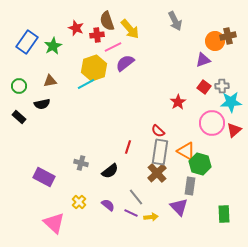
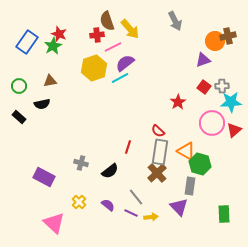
red star at (76, 28): moved 17 px left, 6 px down
cyan line at (86, 84): moved 34 px right, 6 px up
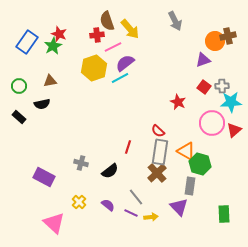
red star at (178, 102): rotated 14 degrees counterclockwise
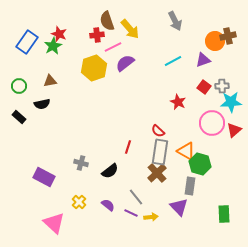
cyan line at (120, 78): moved 53 px right, 17 px up
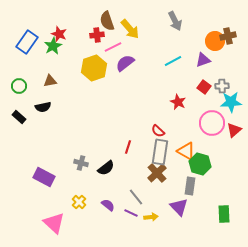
black semicircle at (42, 104): moved 1 px right, 3 px down
black semicircle at (110, 171): moved 4 px left, 3 px up
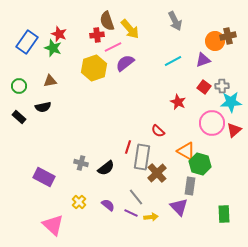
green star at (53, 46): moved 2 px down; rotated 24 degrees counterclockwise
gray rectangle at (160, 152): moved 18 px left, 5 px down
pink triangle at (54, 223): moved 1 px left, 2 px down
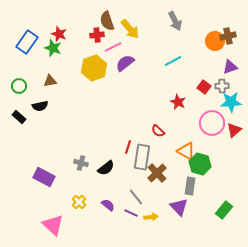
purple triangle at (203, 60): moved 27 px right, 7 px down
black semicircle at (43, 107): moved 3 px left, 1 px up
green rectangle at (224, 214): moved 4 px up; rotated 42 degrees clockwise
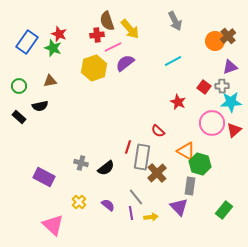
brown cross at (228, 36): rotated 28 degrees counterclockwise
purple line at (131, 213): rotated 56 degrees clockwise
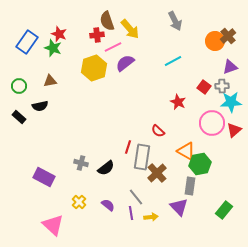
green hexagon at (200, 164): rotated 25 degrees counterclockwise
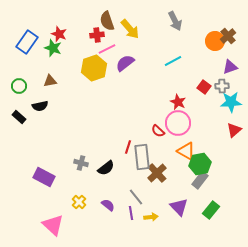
pink line at (113, 47): moved 6 px left, 2 px down
pink circle at (212, 123): moved 34 px left
gray rectangle at (142, 157): rotated 15 degrees counterclockwise
gray rectangle at (190, 186): moved 10 px right, 6 px up; rotated 30 degrees clockwise
green rectangle at (224, 210): moved 13 px left
